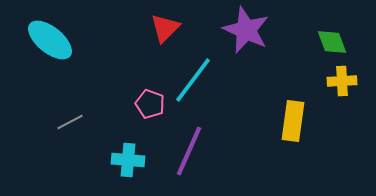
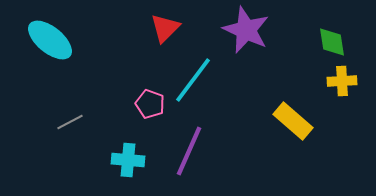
green diamond: rotated 12 degrees clockwise
yellow rectangle: rotated 57 degrees counterclockwise
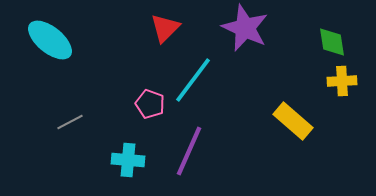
purple star: moved 1 px left, 2 px up
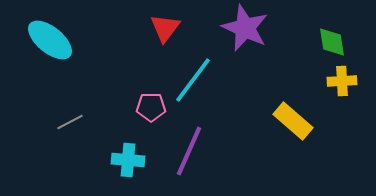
red triangle: rotated 8 degrees counterclockwise
pink pentagon: moved 1 px right, 3 px down; rotated 20 degrees counterclockwise
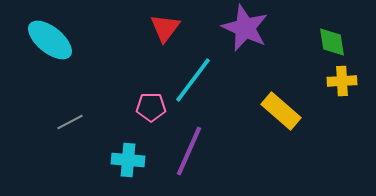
yellow rectangle: moved 12 px left, 10 px up
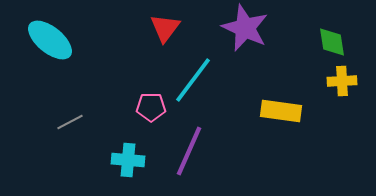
yellow rectangle: rotated 33 degrees counterclockwise
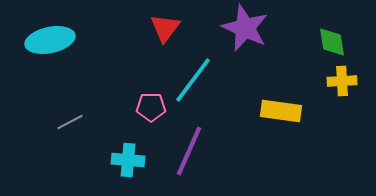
cyan ellipse: rotated 51 degrees counterclockwise
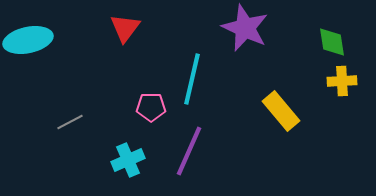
red triangle: moved 40 px left
cyan ellipse: moved 22 px left
cyan line: moved 1 px left, 1 px up; rotated 24 degrees counterclockwise
yellow rectangle: rotated 42 degrees clockwise
cyan cross: rotated 28 degrees counterclockwise
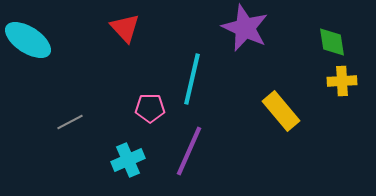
red triangle: rotated 20 degrees counterclockwise
cyan ellipse: rotated 45 degrees clockwise
pink pentagon: moved 1 px left, 1 px down
